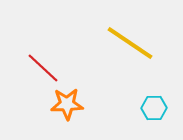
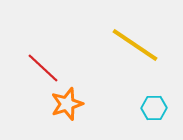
yellow line: moved 5 px right, 2 px down
orange star: rotated 16 degrees counterclockwise
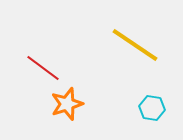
red line: rotated 6 degrees counterclockwise
cyan hexagon: moved 2 px left; rotated 10 degrees clockwise
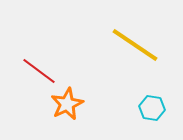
red line: moved 4 px left, 3 px down
orange star: rotated 8 degrees counterclockwise
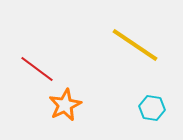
red line: moved 2 px left, 2 px up
orange star: moved 2 px left, 1 px down
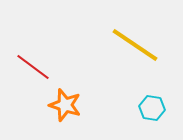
red line: moved 4 px left, 2 px up
orange star: rotated 28 degrees counterclockwise
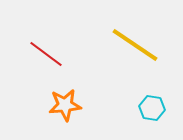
red line: moved 13 px right, 13 px up
orange star: rotated 24 degrees counterclockwise
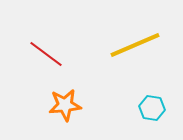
yellow line: rotated 57 degrees counterclockwise
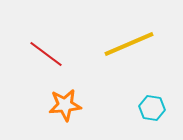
yellow line: moved 6 px left, 1 px up
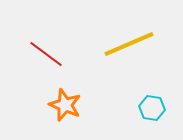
orange star: rotated 28 degrees clockwise
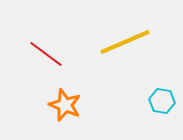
yellow line: moved 4 px left, 2 px up
cyan hexagon: moved 10 px right, 7 px up
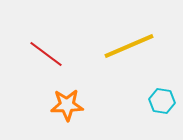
yellow line: moved 4 px right, 4 px down
orange star: moved 2 px right; rotated 24 degrees counterclockwise
